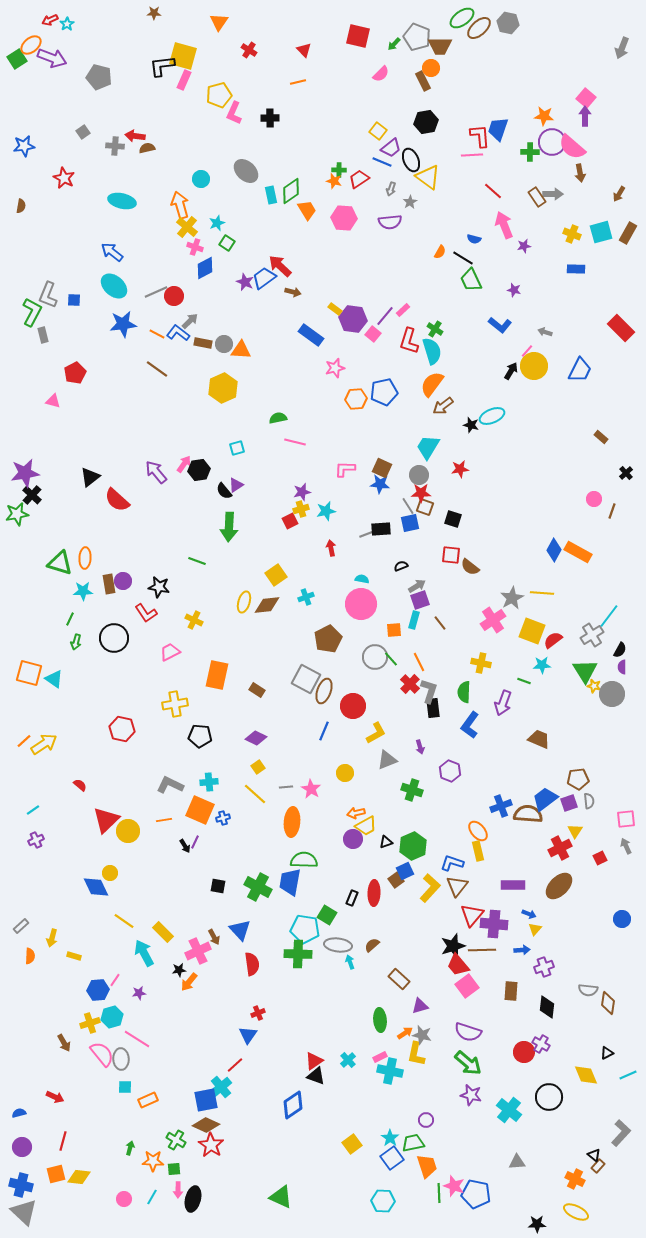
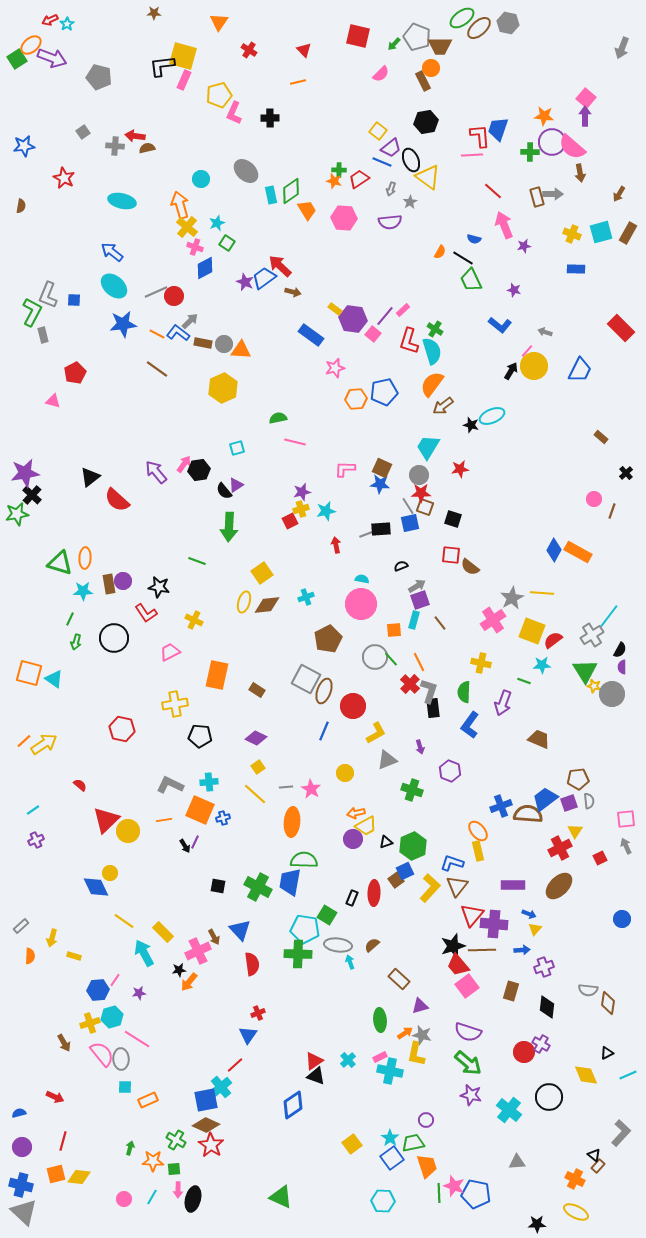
brown rectangle at (537, 197): rotated 18 degrees clockwise
red arrow at (331, 548): moved 5 px right, 3 px up
yellow square at (276, 575): moved 14 px left, 2 px up
brown rectangle at (511, 991): rotated 12 degrees clockwise
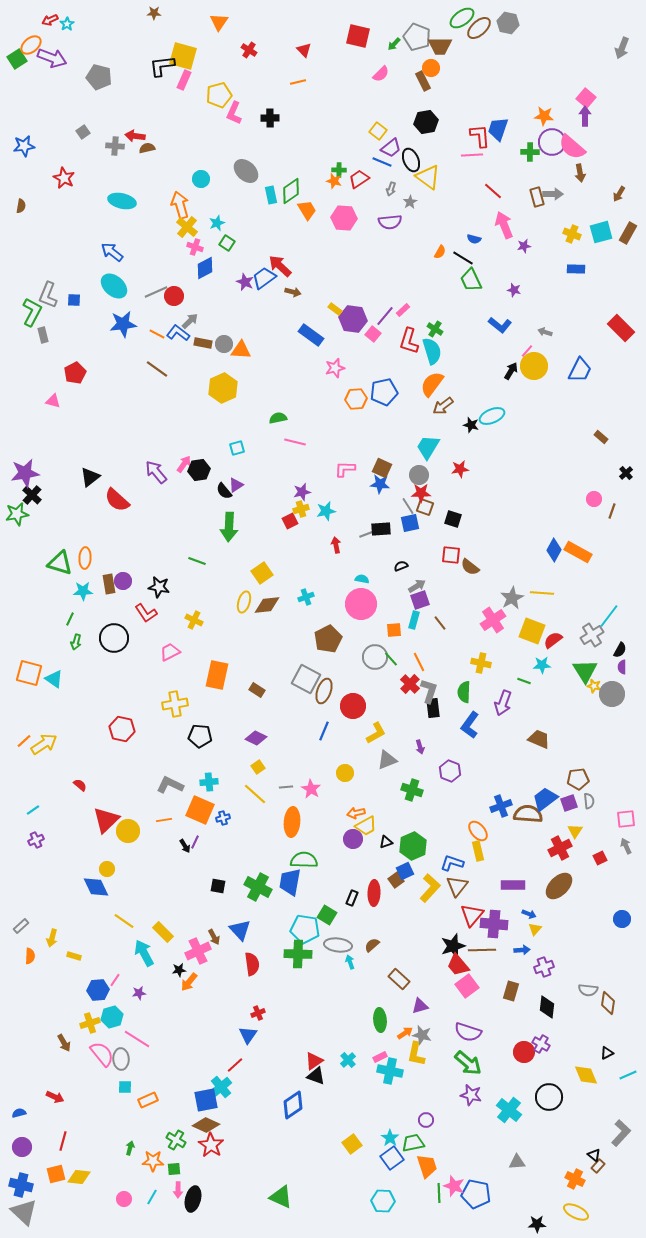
yellow circle at (110, 873): moved 3 px left, 4 px up
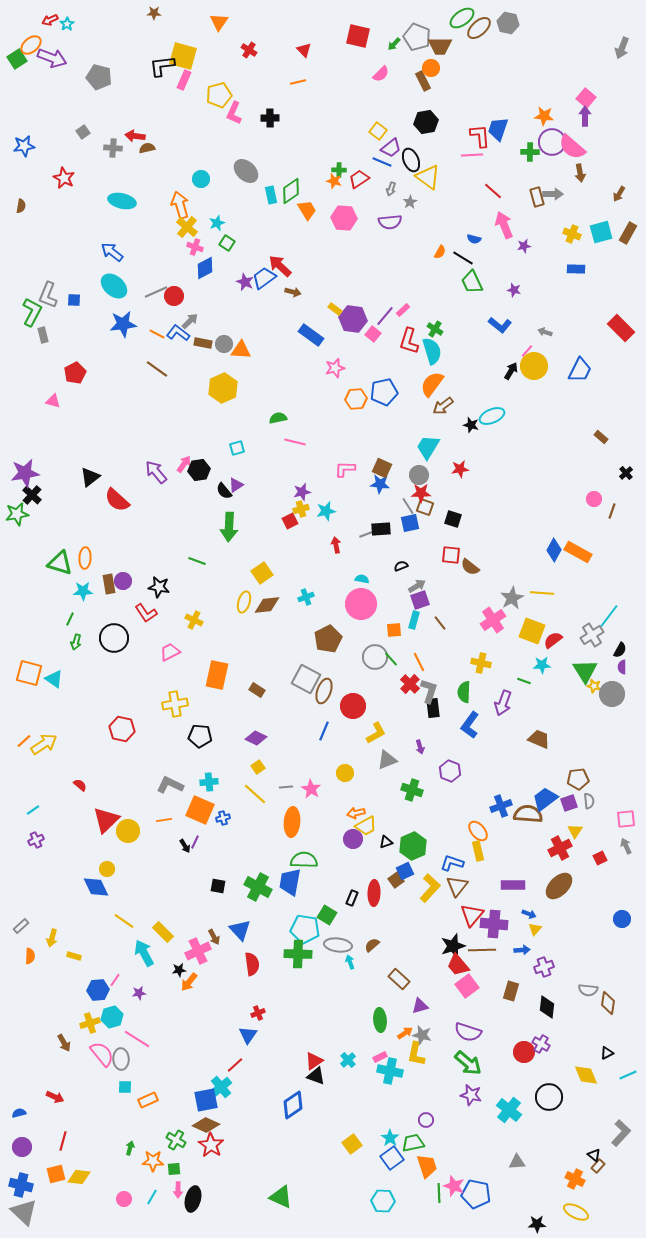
gray cross at (115, 146): moved 2 px left, 2 px down
green trapezoid at (471, 280): moved 1 px right, 2 px down
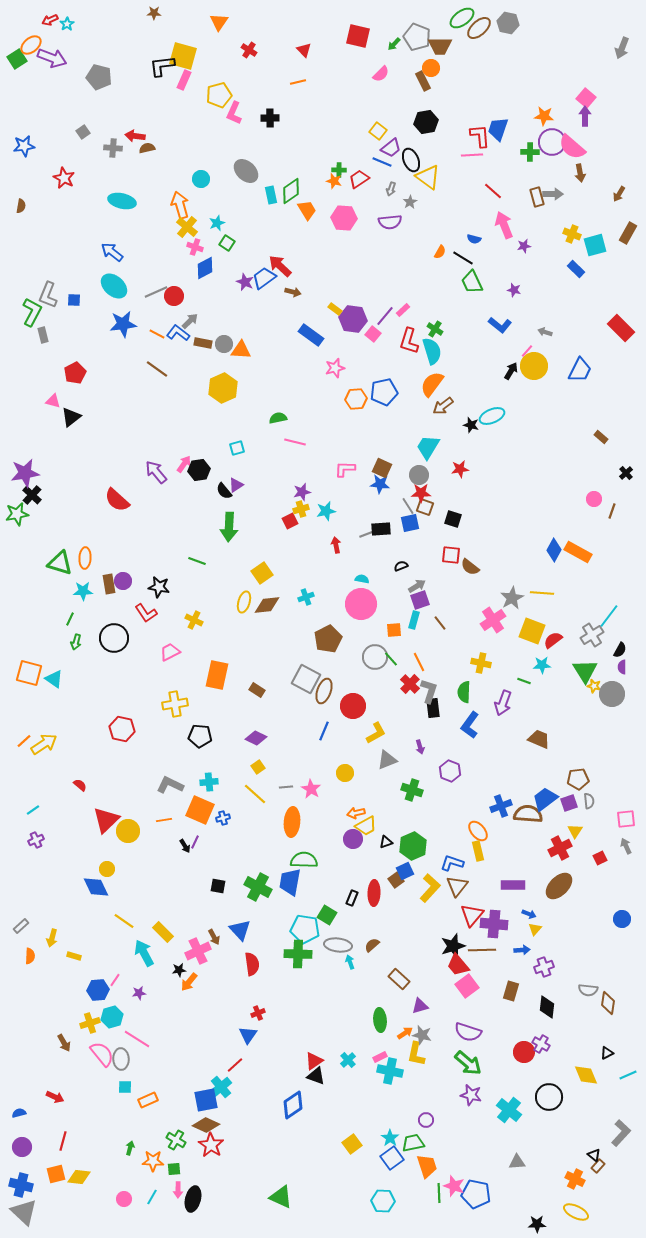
cyan square at (601, 232): moved 6 px left, 13 px down
blue rectangle at (576, 269): rotated 42 degrees clockwise
black triangle at (90, 477): moved 19 px left, 60 px up
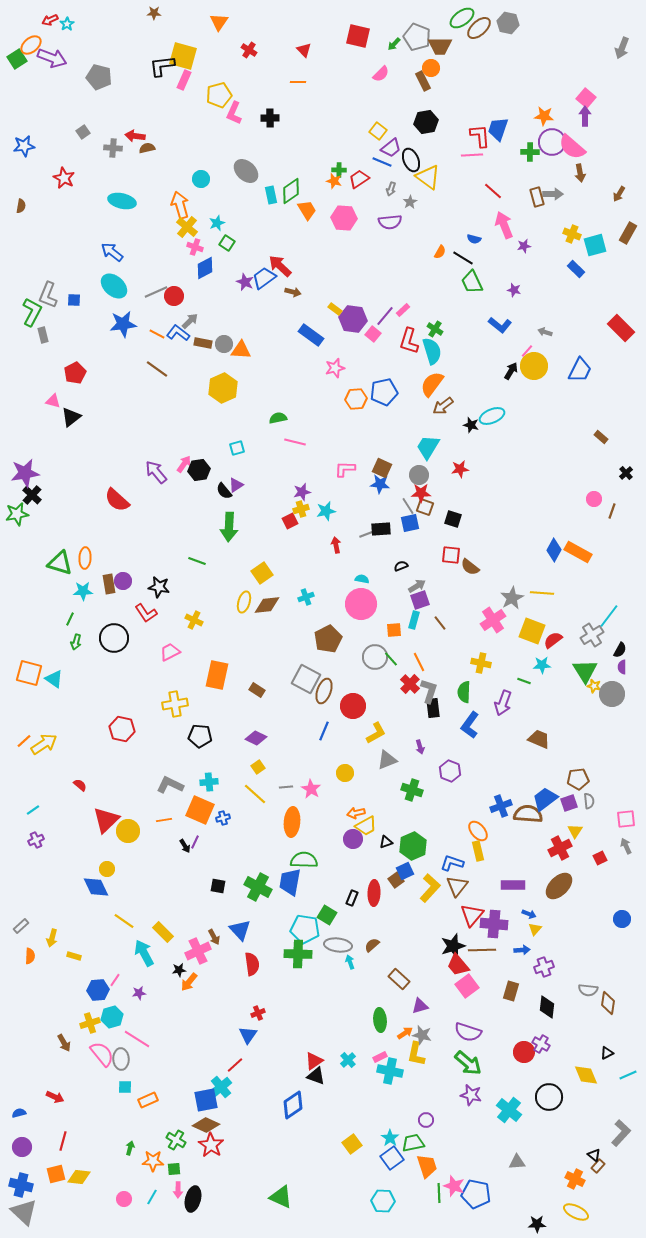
orange line at (298, 82): rotated 14 degrees clockwise
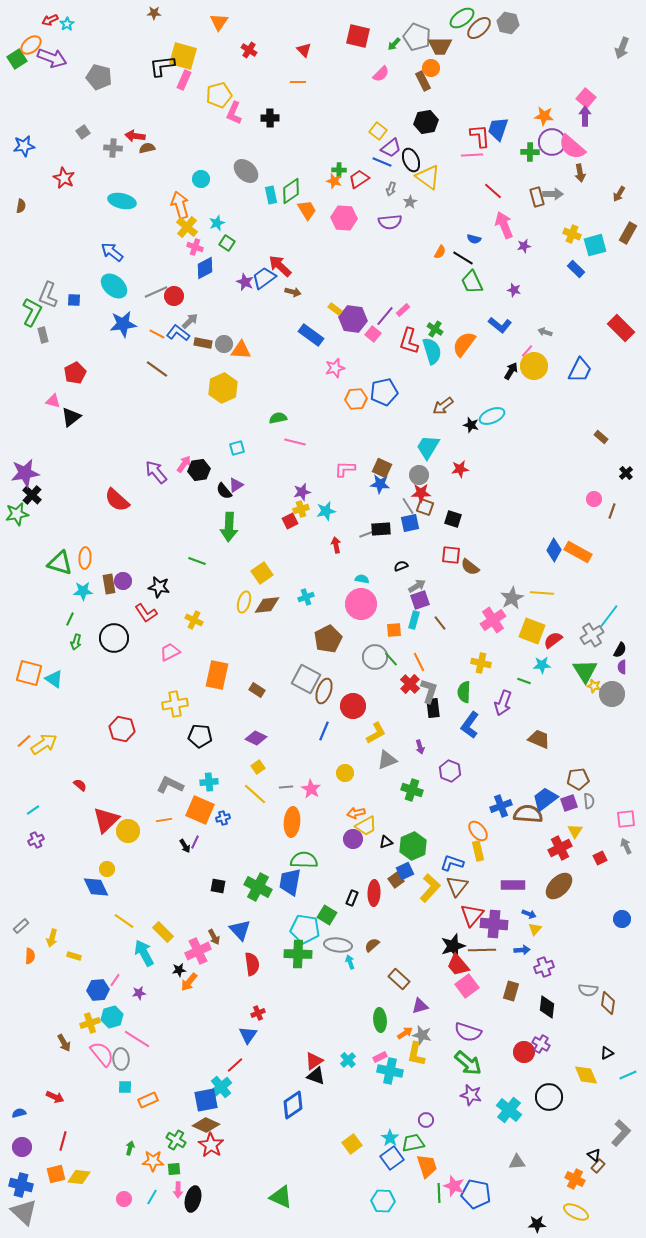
orange semicircle at (432, 384): moved 32 px right, 40 px up
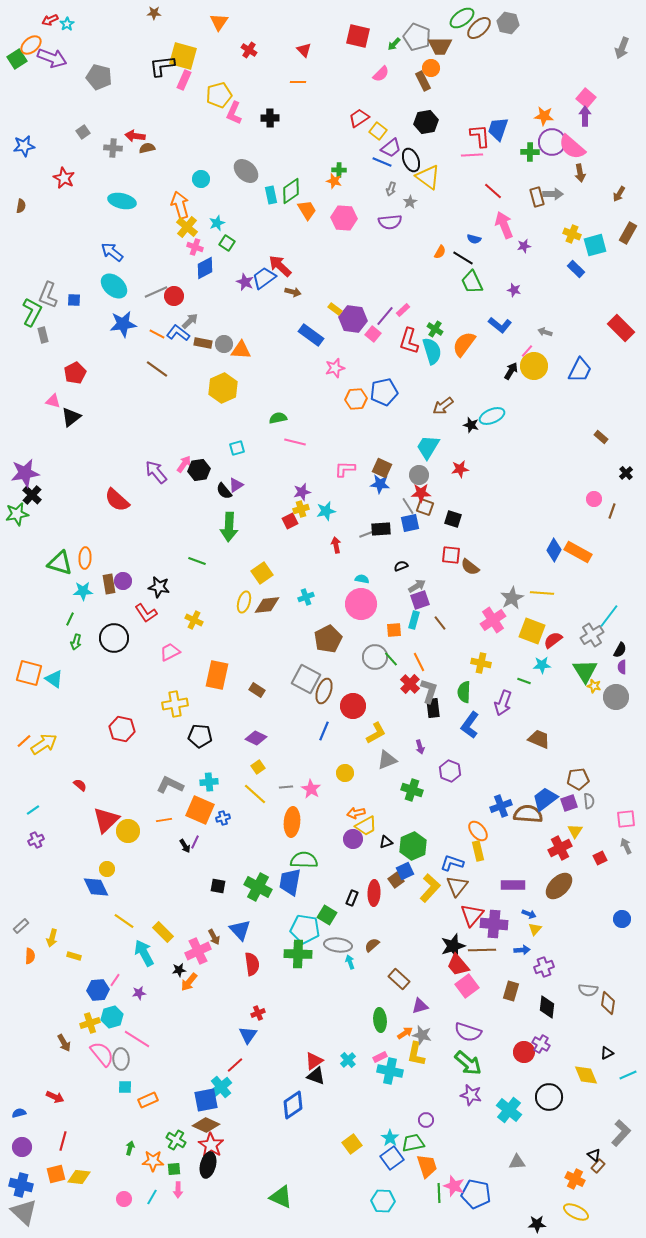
red trapezoid at (359, 179): moved 61 px up
gray circle at (612, 694): moved 4 px right, 3 px down
black ellipse at (193, 1199): moved 15 px right, 34 px up
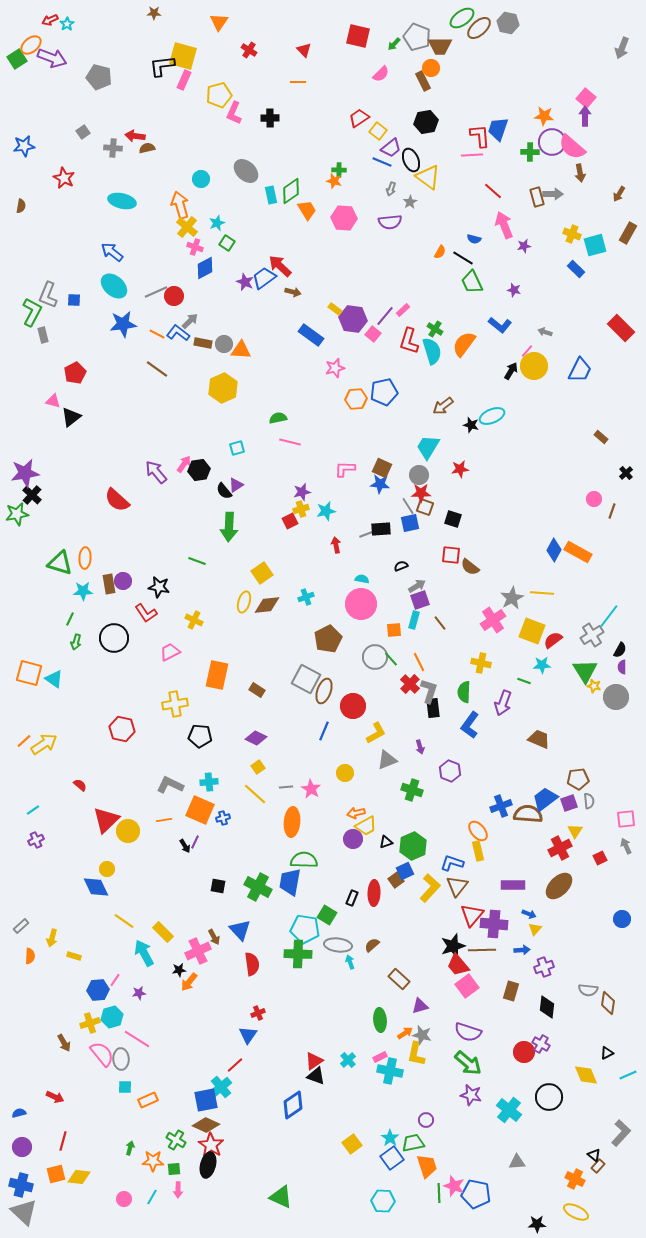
pink line at (295, 442): moved 5 px left
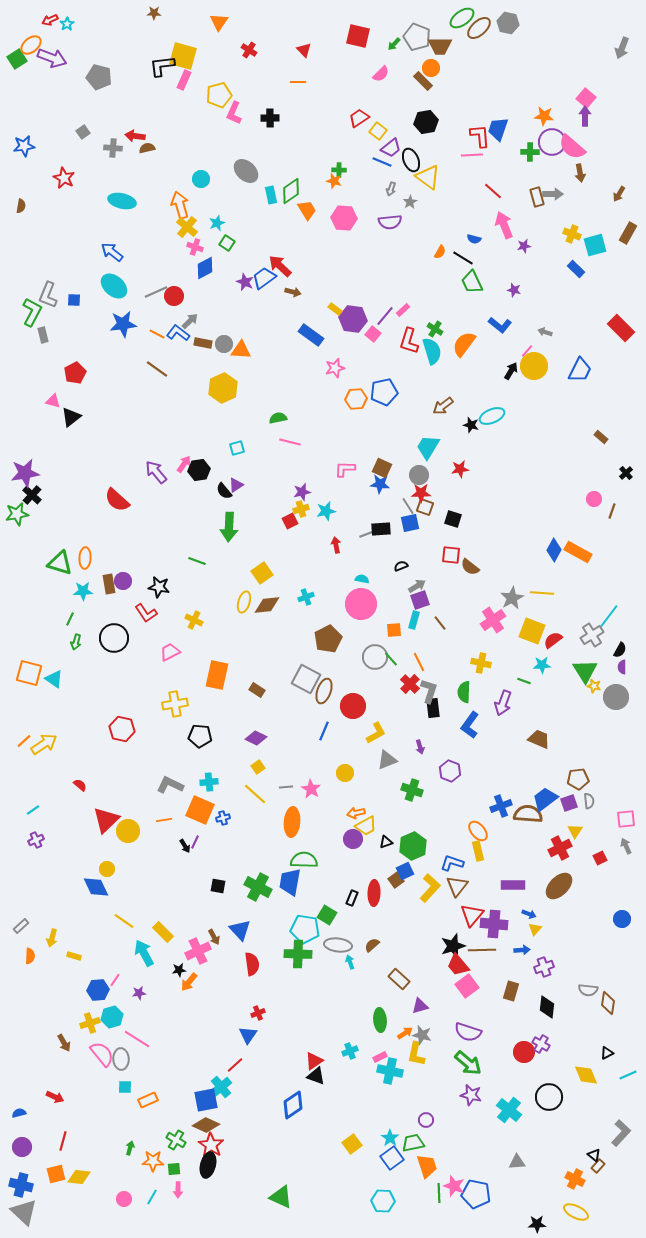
brown rectangle at (423, 81): rotated 18 degrees counterclockwise
cyan cross at (348, 1060): moved 2 px right, 9 px up; rotated 21 degrees clockwise
